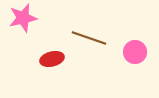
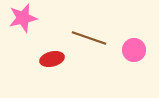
pink circle: moved 1 px left, 2 px up
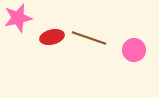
pink star: moved 5 px left
red ellipse: moved 22 px up
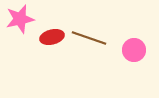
pink star: moved 2 px right, 1 px down
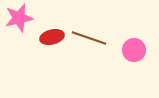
pink star: moved 1 px left, 1 px up
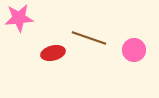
pink star: rotated 8 degrees clockwise
red ellipse: moved 1 px right, 16 px down
